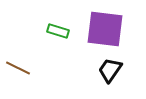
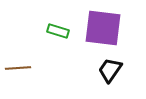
purple square: moved 2 px left, 1 px up
brown line: rotated 30 degrees counterclockwise
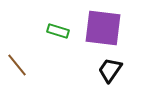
brown line: moved 1 px left, 3 px up; rotated 55 degrees clockwise
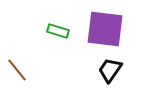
purple square: moved 2 px right, 1 px down
brown line: moved 5 px down
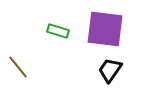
brown line: moved 1 px right, 3 px up
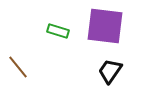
purple square: moved 3 px up
black trapezoid: moved 1 px down
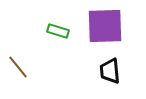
purple square: rotated 9 degrees counterclockwise
black trapezoid: rotated 40 degrees counterclockwise
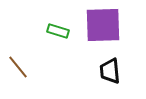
purple square: moved 2 px left, 1 px up
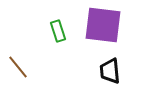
purple square: rotated 9 degrees clockwise
green rectangle: rotated 55 degrees clockwise
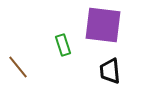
green rectangle: moved 5 px right, 14 px down
